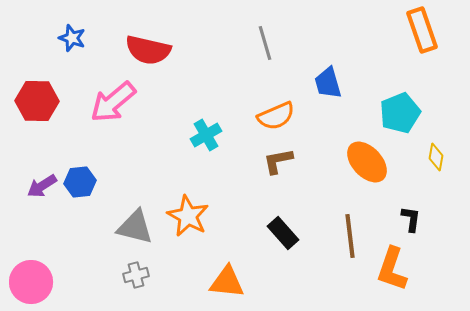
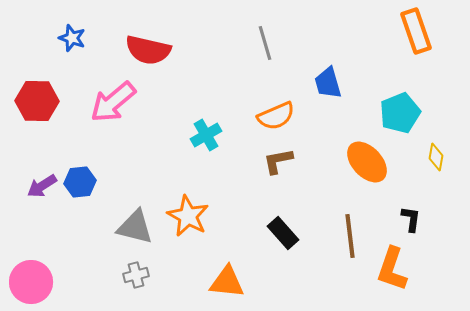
orange rectangle: moved 6 px left, 1 px down
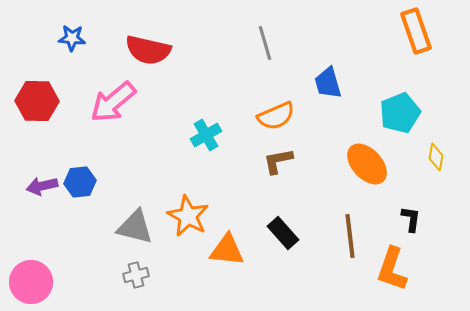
blue star: rotated 16 degrees counterclockwise
orange ellipse: moved 2 px down
purple arrow: rotated 20 degrees clockwise
orange triangle: moved 32 px up
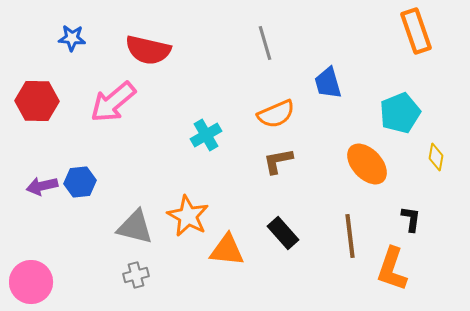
orange semicircle: moved 2 px up
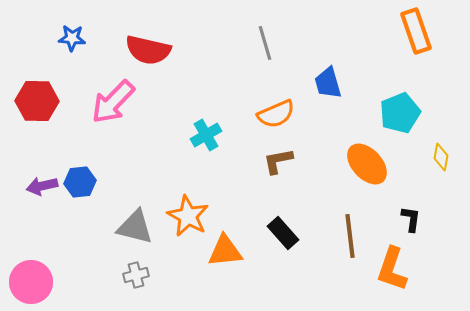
pink arrow: rotated 6 degrees counterclockwise
yellow diamond: moved 5 px right
orange triangle: moved 2 px left, 1 px down; rotated 12 degrees counterclockwise
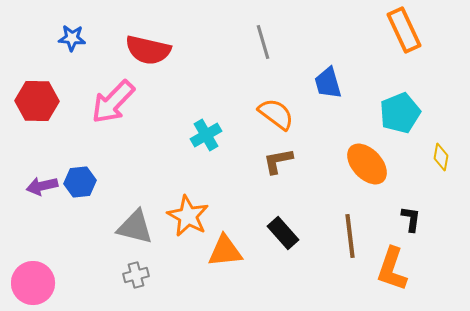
orange rectangle: moved 12 px left, 1 px up; rotated 6 degrees counterclockwise
gray line: moved 2 px left, 1 px up
orange semicircle: rotated 120 degrees counterclockwise
pink circle: moved 2 px right, 1 px down
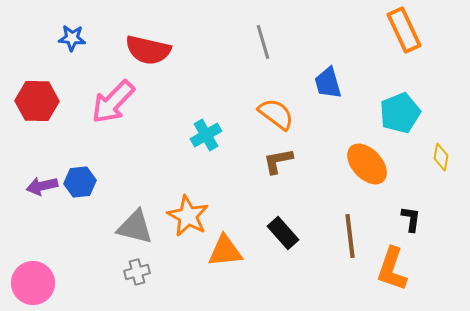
gray cross: moved 1 px right, 3 px up
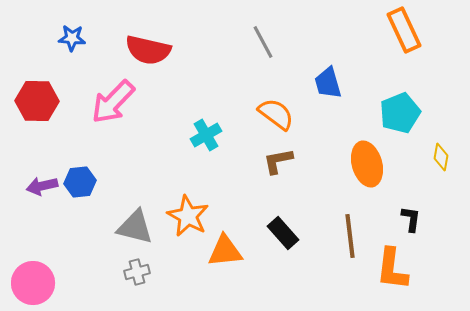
gray line: rotated 12 degrees counterclockwise
orange ellipse: rotated 27 degrees clockwise
orange L-shape: rotated 12 degrees counterclockwise
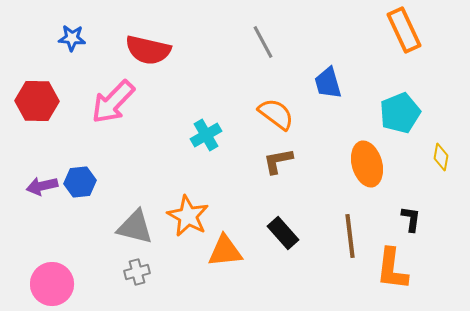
pink circle: moved 19 px right, 1 px down
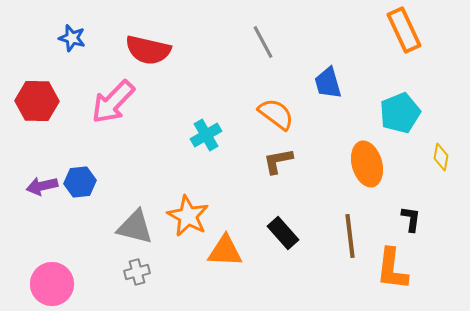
blue star: rotated 12 degrees clockwise
orange triangle: rotated 9 degrees clockwise
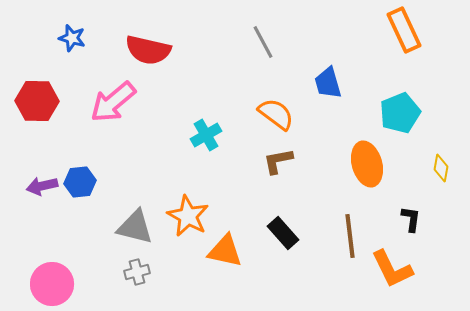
pink arrow: rotated 6 degrees clockwise
yellow diamond: moved 11 px down
orange triangle: rotated 9 degrees clockwise
orange L-shape: rotated 33 degrees counterclockwise
